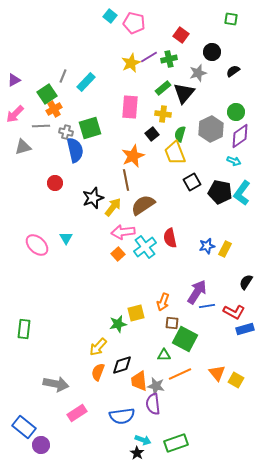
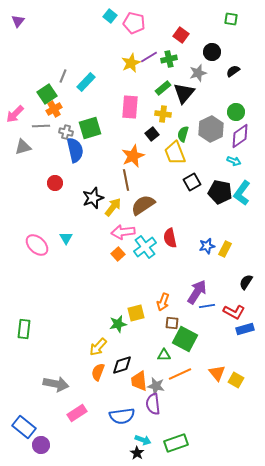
purple triangle at (14, 80): moved 4 px right, 59 px up; rotated 24 degrees counterclockwise
green semicircle at (180, 134): moved 3 px right
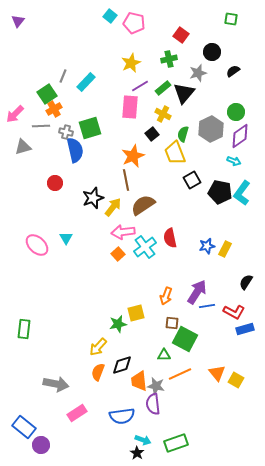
purple line at (149, 57): moved 9 px left, 29 px down
yellow cross at (163, 114): rotated 21 degrees clockwise
black square at (192, 182): moved 2 px up
orange arrow at (163, 302): moved 3 px right, 6 px up
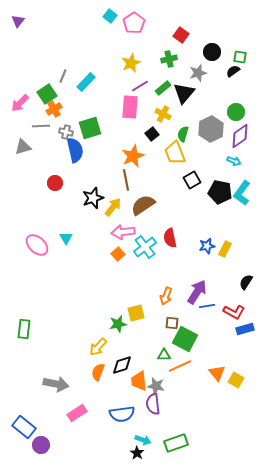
green square at (231, 19): moved 9 px right, 38 px down
pink pentagon at (134, 23): rotated 25 degrees clockwise
pink arrow at (15, 114): moved 5 px right, 11 px up
orange line at (180, 374): moved 8 px up
blue semicircle at (122, 416): moved 2 px up
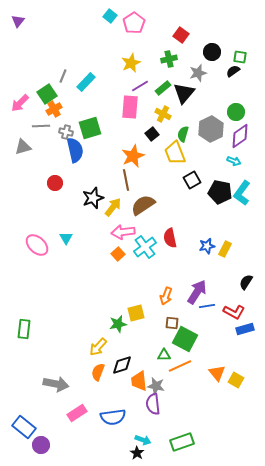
blue semicircle at (122, 414): moved 9 px left, 3 px down
green rectangle at (176, 443): moved 6 px right, 1 px up
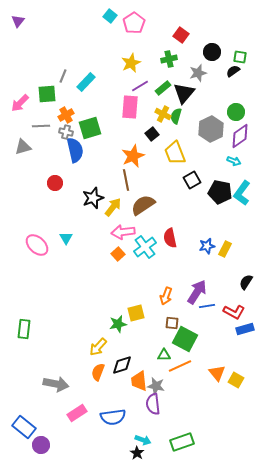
green square at (47, 94): rotated 30 degrees clockwise
orange cross at (54, 109): moved 12 px right, 6 px down
green semicircle at (183, 134): moved 7 px left, 18 px up
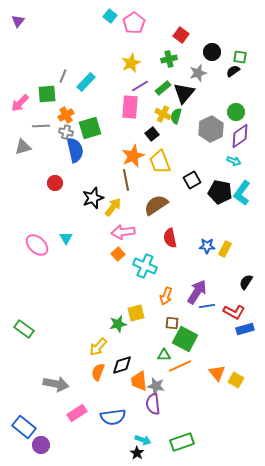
yellow trapezoid at (175, 153): moved 15 px left, 9 px down
brown semicircle at (143, 205): moved 13 px right
blue star at (207, 246): rotated 14 degrees clockwise
cyan cross at (145, 247): moved 19 px down; rotated 30 degrees counterclockwise
green rectangle at (24, 329): rotated 60 degrees counterclockwise
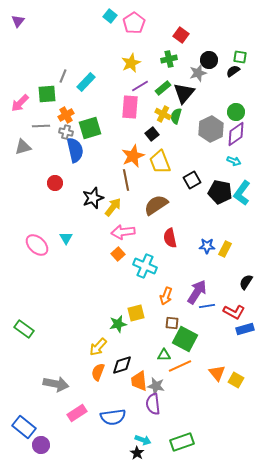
black circle at (212, 52): moved 3 px left, 8 px down
purple diamond at (240, 136): moved 4 px left, 2 px up
